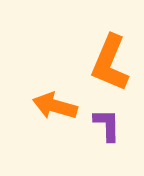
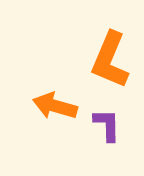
orange L-shape: moved 3 px up
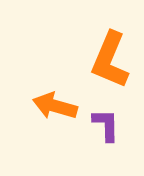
purple L-shape: moved 1 px left
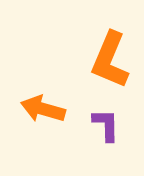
orange arrow: moved 12 px left, 3 px down
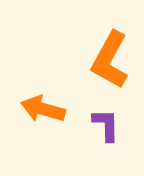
orange L-shape: rotated 6 degrees clockwise
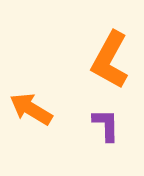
orange arrow: moved 12 px left; rotated 15 degrees clockwise
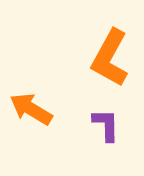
orange L-shape: moved 2 px up
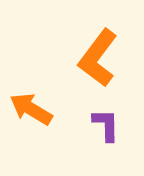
orange L-shape: moved 12 px left; rotated 8 degrees clockwise
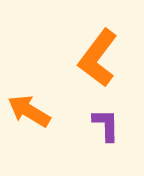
orange arrow: moved 2 px left, 2 px down
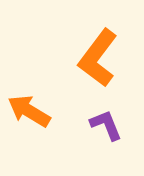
purple L-shape: rotated 21 degrees counterclockwise
